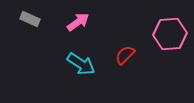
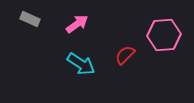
pink arrow: moved 1 px left, 2 px down
pink hexagon: moved 6 px left, 1 px down
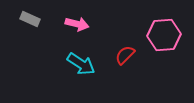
pink arrow: rotated 50 degrees clockwise
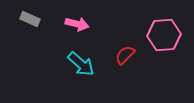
cyan arrow: rotated 8 degrees clockwise
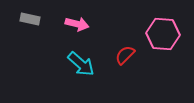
gray rectangle: rotated 12 degrees counterclockwise
pink hexagon: moved 1 px left, 1 px up; rotated 8 degrees clockwise
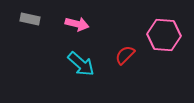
pink hexagon: moved 1 px right, 1 px down
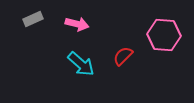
gray rectangle: moved 3 px right; rotated 36 degrees counterclockwise
red semicircle: moved 2 px left, 1 px down
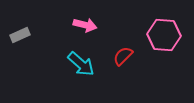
gray rectangle: moved 13 px left, 16 px down
pink arrow: moved 8 px right, 1 px down
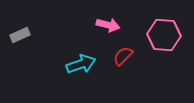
pink arrow: moved 23 px right
cyan arrow: rotated 60 degrees counterclockwise
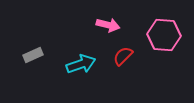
gray rectangle: moved 13 px right, 20 px down
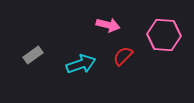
gray rectangle: rotated 12 degrees counterclockwise
